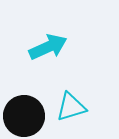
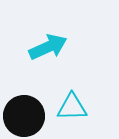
cyan triangle: moved 1 px right; rotated 16 degrees clockwise
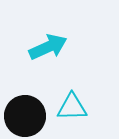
black circle: moved 1 px right
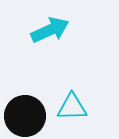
cyan arrow: moved 2 px right, 17 px up
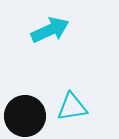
cyan triangle: rotated 8 degrees counterclockwise
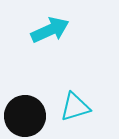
cyan triangle: moved 3 px right; rotated 8 degrees counterclockwise
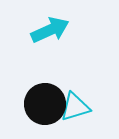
black circle: moved 20 px right, 12 px up
